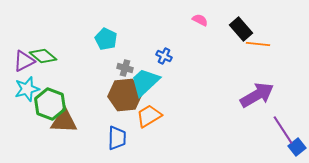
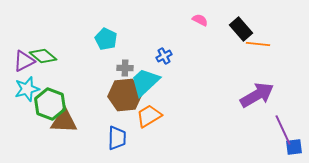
blue cross: rotated 35 degrees clockwise
gray cross: rotated 14 degrees counterclockwise
purple line: rotated 8 degrees clockwise
blue square: moved 3 px left; rotated 30 degrees clockwise
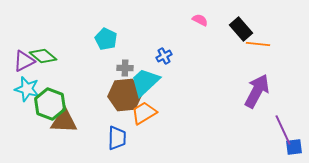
cyan star: rotated 30 degrees clockwise
purple arrow: moved 4 px up; rotated 32 degrees counterclockwise
orange trapezoid: moved 5 px left, 3 px up
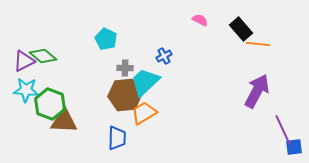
cyan star: moved 1 px left, 1 px down; rotated 10 degrees counterclockwise
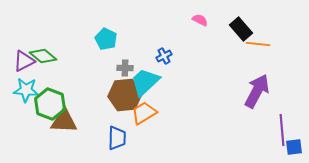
purple line: moved 1 px left; rotated 20 degrees clockwise
